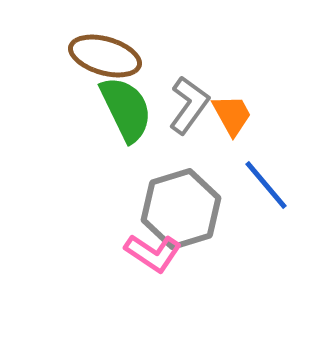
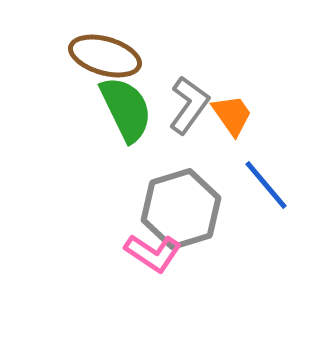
orange trapezoid: rotated 6 degrees counterclockwise
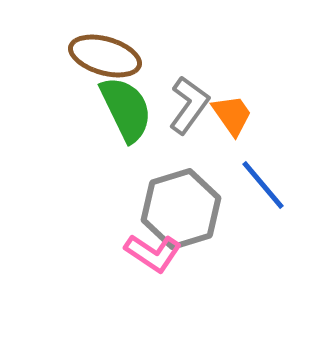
blue line: moved 3 px left
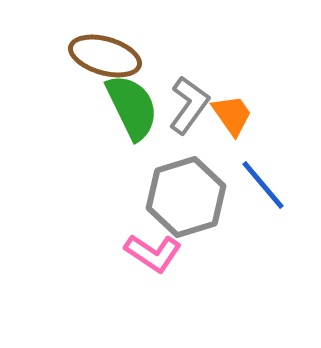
green semicircle: moved 6 px right, 2 px up
gray hexagon: moved 5 px right, 12 px up
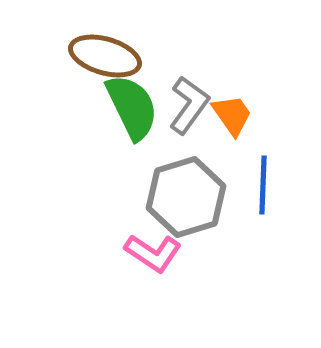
blue line: rotated 42 degrees clockwise
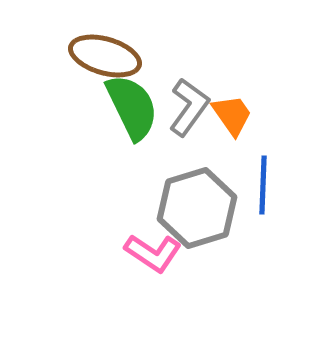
gray L-shape: moved 2 px down
gray hexagon: moved 11 px right, 11 px down
